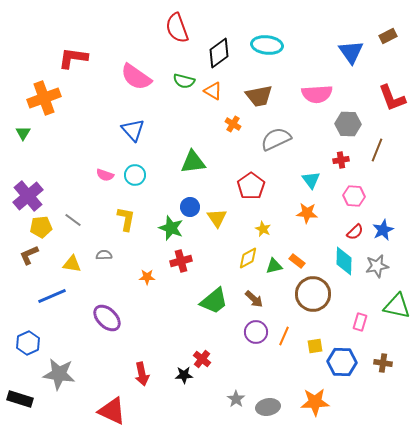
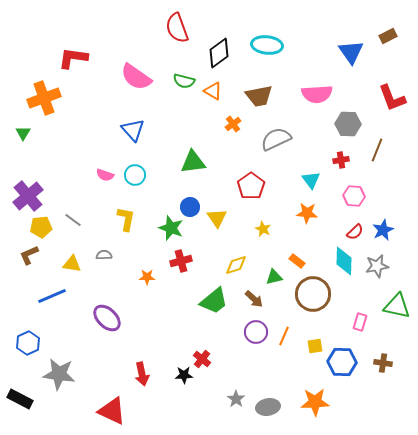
orange cross at (233, 124): rotated 21 degrees clockwise
yellow diamond at (248, 258): moved 12 px left, 7 px down; rotated 10 degrees clockwise
green triangle at (274, 266): moved 11 px down
black rectangle at (20, 399): rotated 10 degrees clockwise
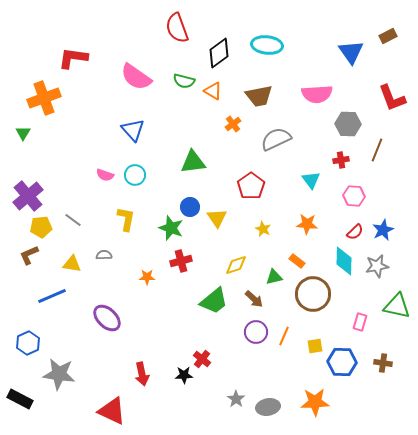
orange star at (307, 213): moved 11 px down
